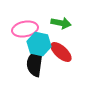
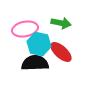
black semicircle: rotated 80 degrees clockwise
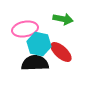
green arrow: moved 2 px right, 4 px up
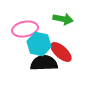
black semicircle: moved 9 px right
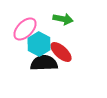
pink ellipse: rotated 35 degrees counterclockwise
cyan hexagon: rotated 15 degrees clockwise
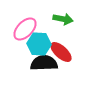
cyan hexagon: rotated 25 degrees counterclockwise
